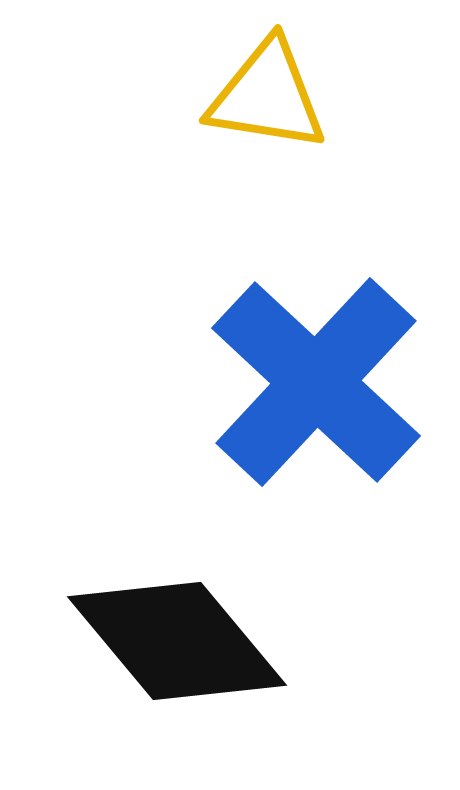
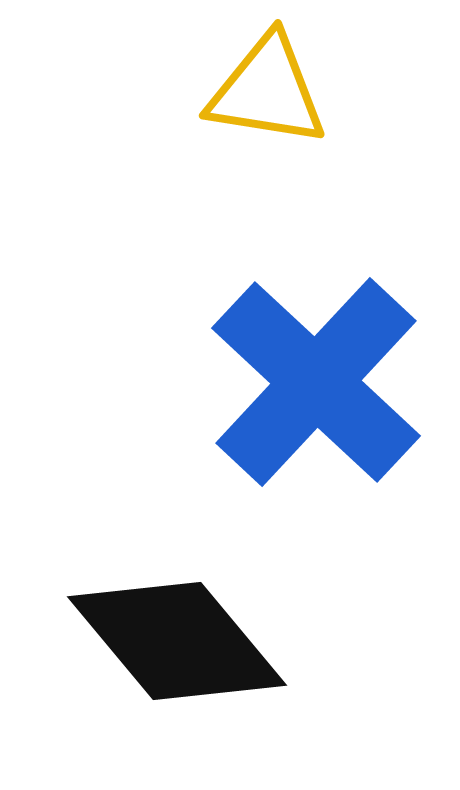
yellow triangle: moved 5 px up
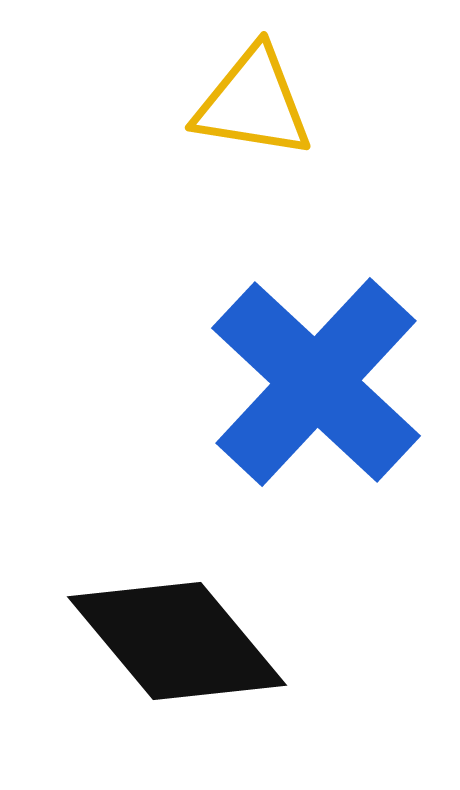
yellow triangle: moved 14 px left, 12 px down
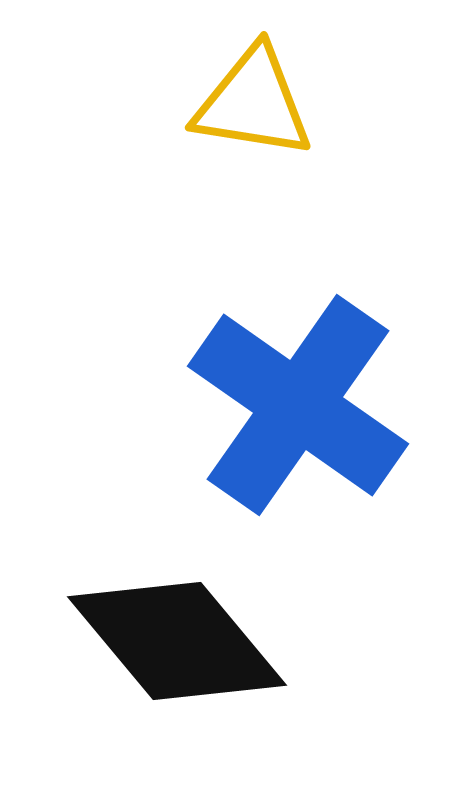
blue cross: moved 18 px left, 23 px down; rotated 8 degrees counterclockwise
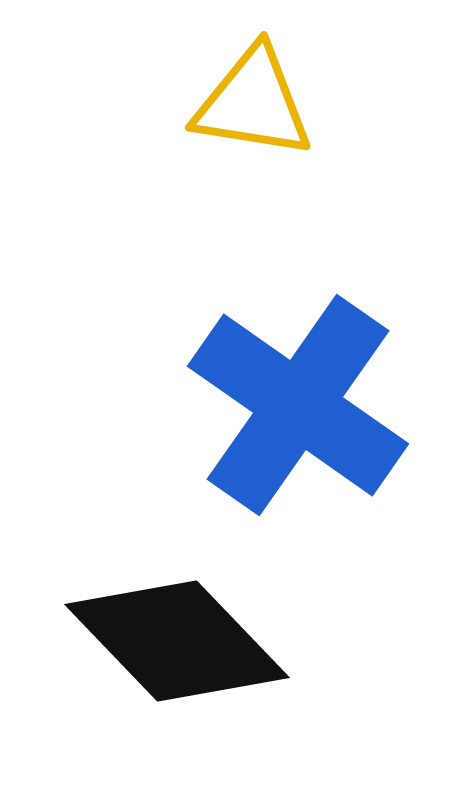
black diamond: rotated 4 degrees counterclockwise
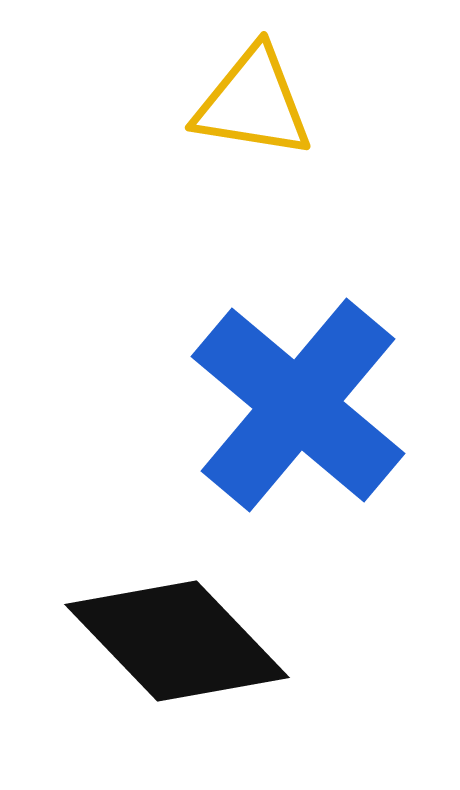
blue cross: rotated 5 degrees clockwise
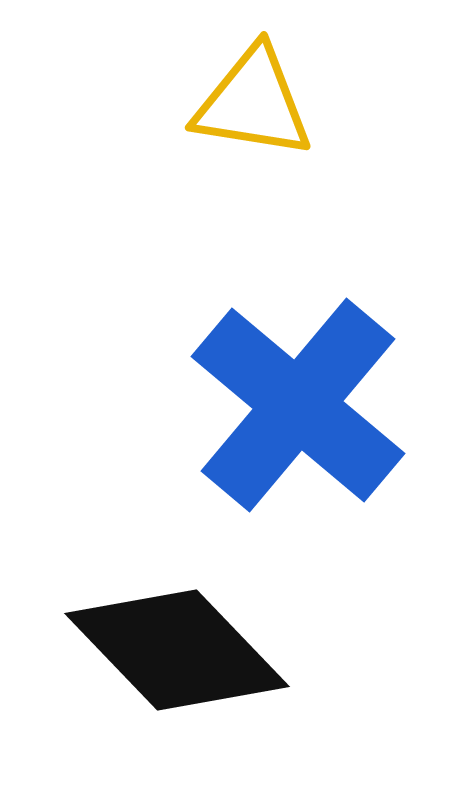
black diamond: moved 9 px down
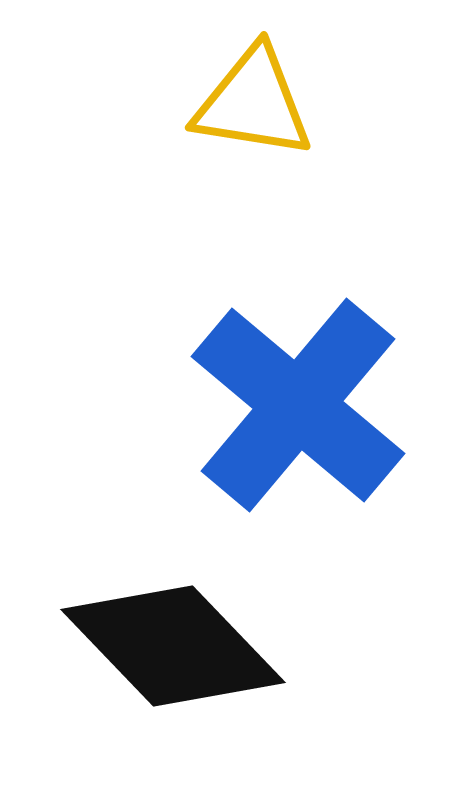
black diamond: moved 4 px left, 4 px up
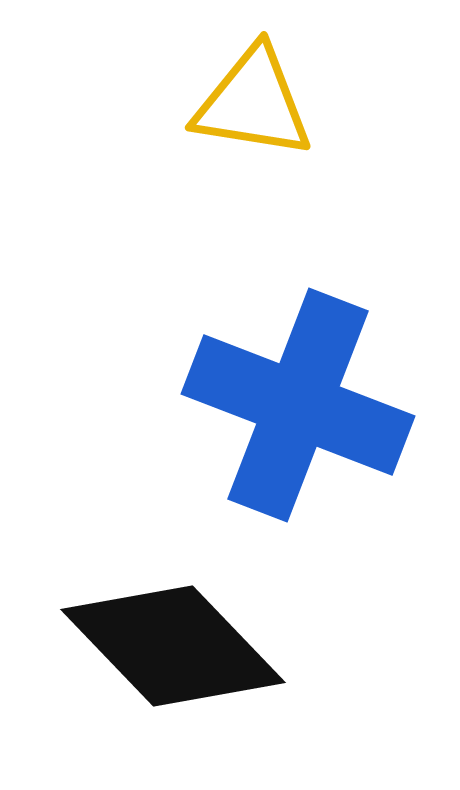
blue cross: rotated 19 degrees counterclockwise
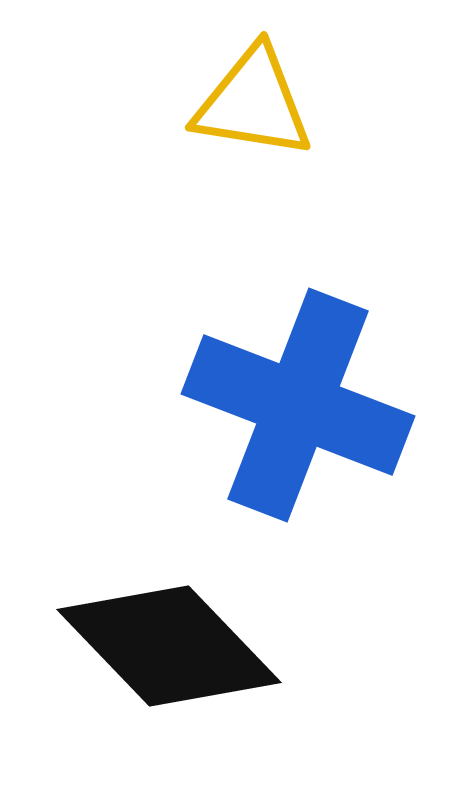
black diamond: moved 4 px left
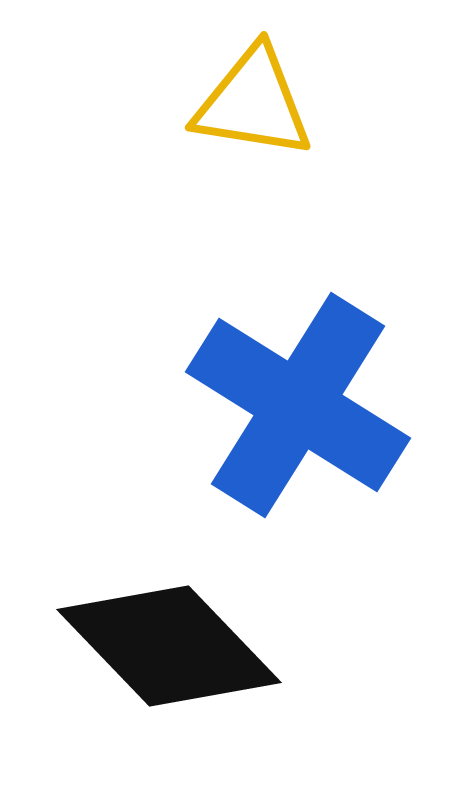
blue cross: rotated 11 degrees clockwise
